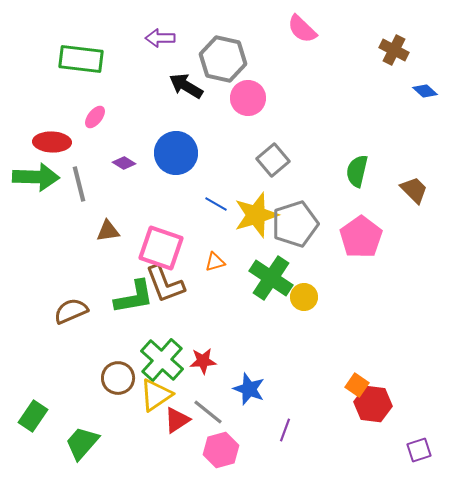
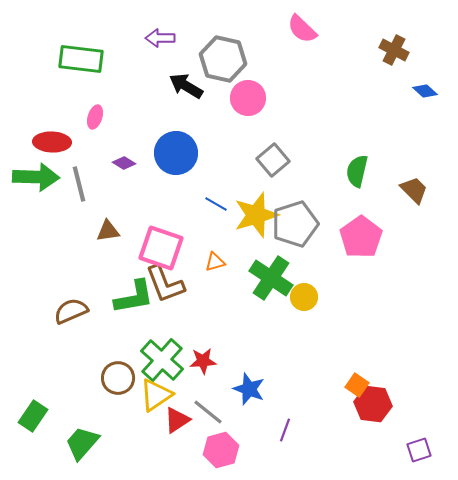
pink ellipse at (95, 117): rotated 20 degrees counterclockwise
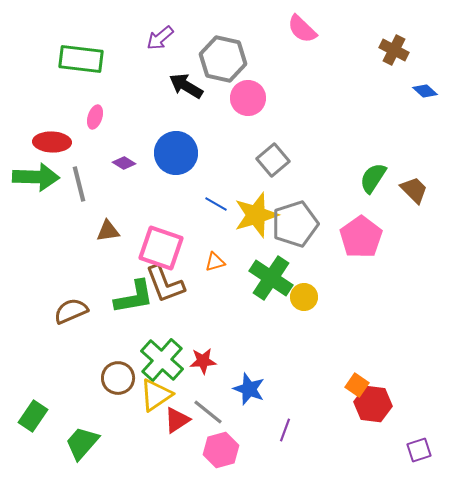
purple arrow at (160, 38): rotated 40 degrees counterclockwise
green semicircle at (357, 171): moved 16 px right, 7 px down; rotated 20 degrees clockwise
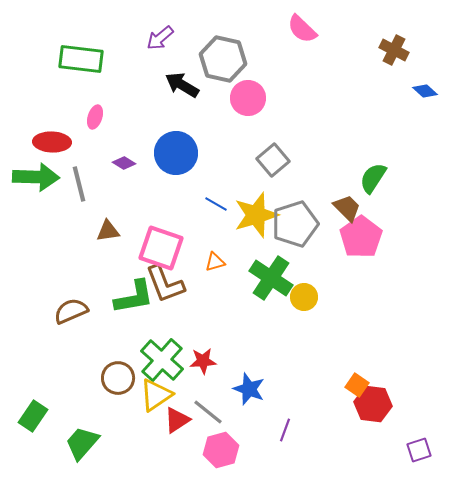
black arrow at (186, 86): moved 4 px left, 1 px up
brown trapezoid at (414, 190): moved 67 px left, 18 px down
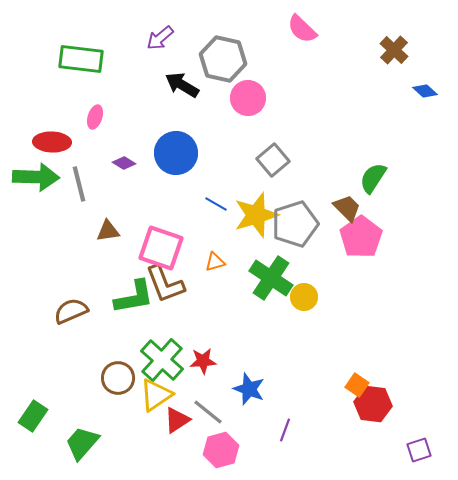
brown cross at (394, 50): rotated 16 degrees clockwise
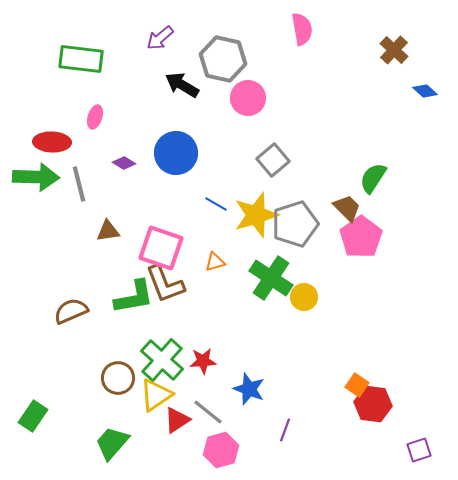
pink semicircle at (302, 29): rotated 144 degrees counterclockwise
green trapezoid at (82, 443): moved 30 px right
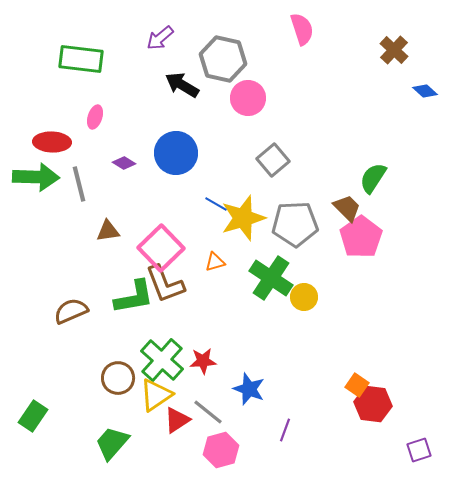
pink semicircle at (302, 29): rotated 8 degrees counterclockwise
yellow star at (256, 215): moved 13 px left, 3 px down
gray pentagon at (295, 224): rotated 15 degrees clockwise
pink square at (161, 248): rotated 27 degrees clockwise
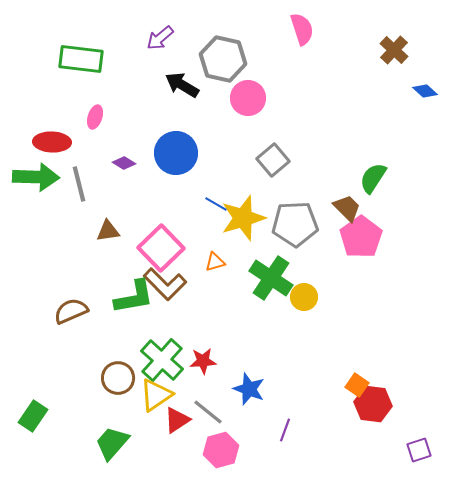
brown L-shape at (165, 284): rotated 24 degrees counterclockwise
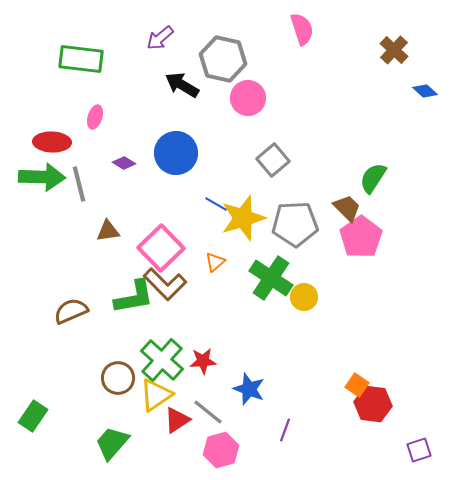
green arrow at (36, 177): moved 6 px right
orange triangle at (215, 262): rotated 25 degrees counterclockwise
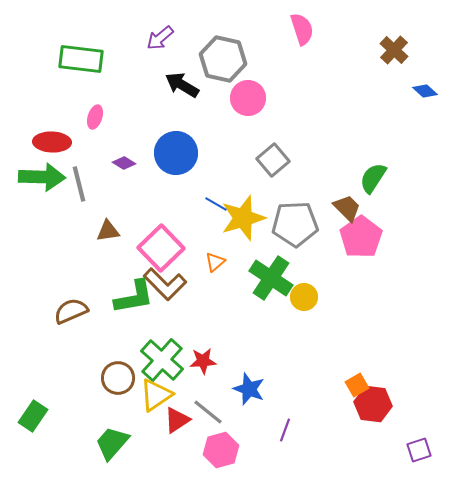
orange square at (357, 385): rotated 25 degrees clockwise
